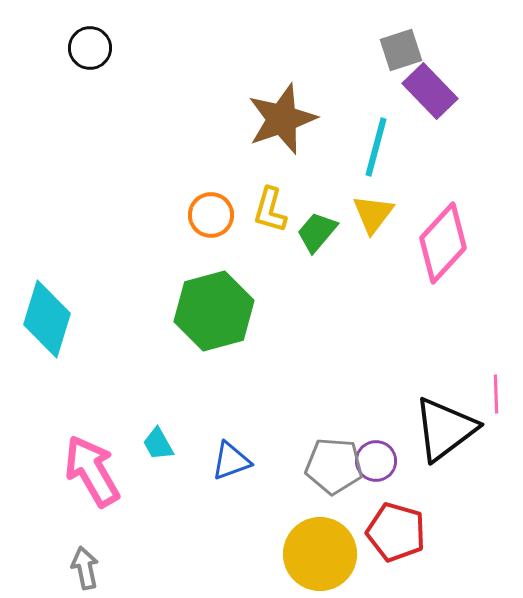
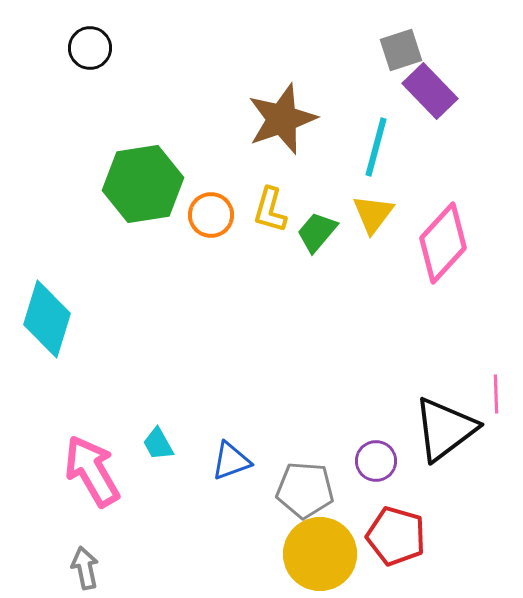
green hexagon: moved 71 px left, 127 px up; rotated 6 degrees clockwise
gray pentagon: moved 29 px left, 24 px down
red pentagon: moved 4 px down
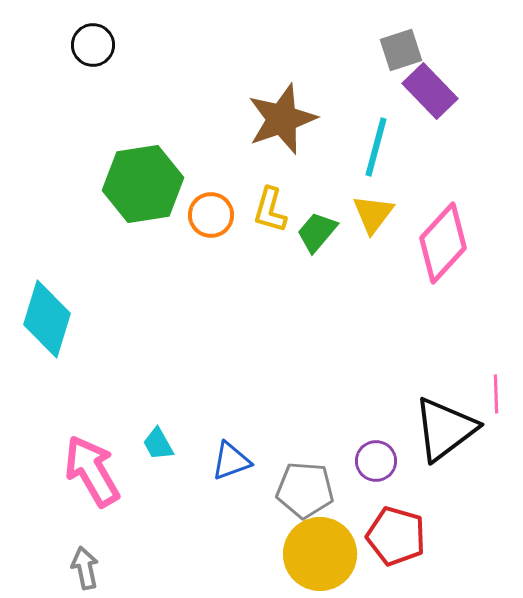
black circle: moved 3 px right, 3 px up
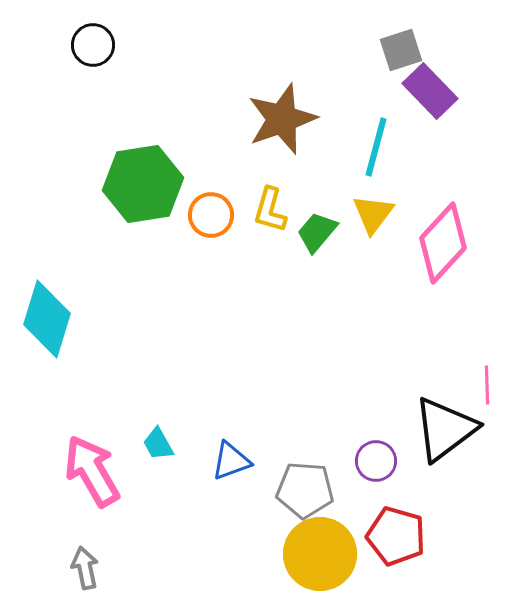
pink line: moved 9 px left, 9 px up
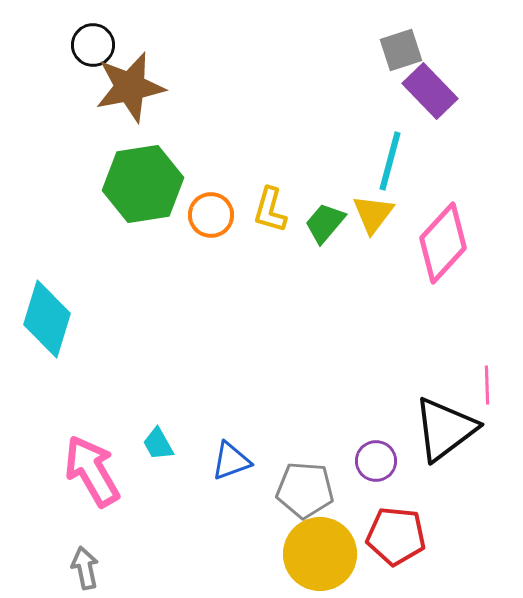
brown star: moved 152 px left, 32 px up; rotated 8 degrees clockwise
cyan line: moved 14 px right, 14 px down
green trapezoid: moved 8 px right, 9 px up
red pentagon: rotated 10 degrees counterclockwise
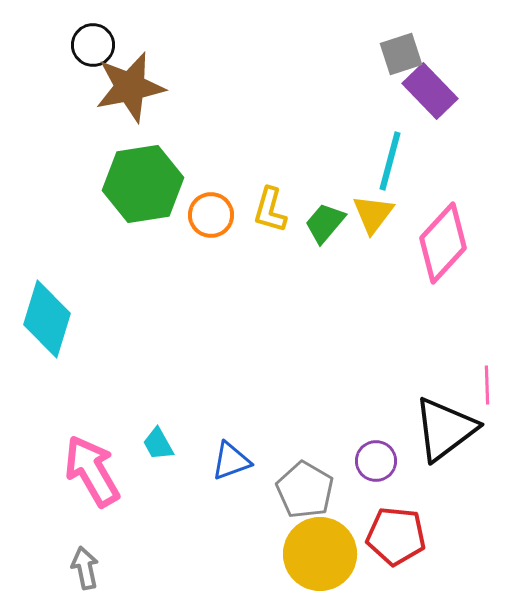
gray square: moved 4 px down
gray pentagon: rotated 26 degrees clockwise
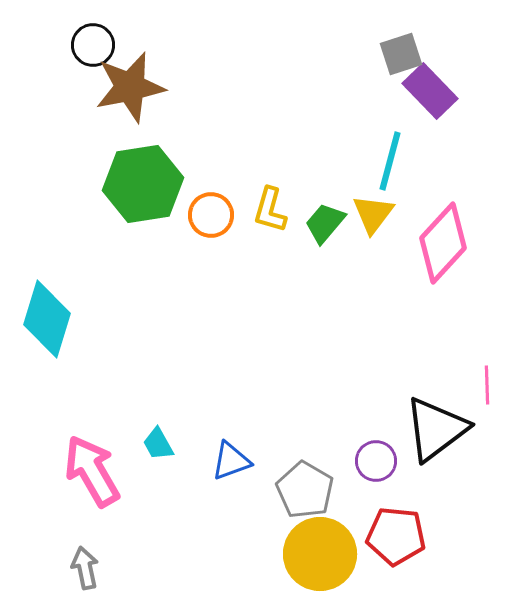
black triangle: moved 9 px left
